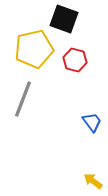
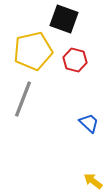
yellow pentagon: moved 1 px left, 2 px down
blue trapezoid: moved 3 px left, 1 px down; rotated 10 degrees counterclockwise
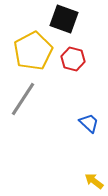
yellow pentagon: rotated 15 degrees counterclockwise
red hexagon: moved 2 px left, 1 px up
gray line: rotated 12 degrees clockwise
yellow arrow: moved 1 px right
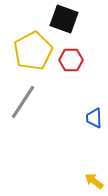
red hexagon: moved 2 px left, 1 px down; rotated 15 degrees counterclockwise
gray line: moved 3 px down
blue trapezoid: moved 5 px right, 5 px up; rotated 135 degrees counterclockwise
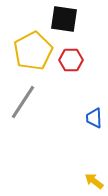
black square: rotated 12 degrees counterclockwise
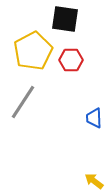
black square: moved 1 px right
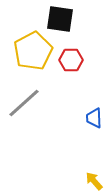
black square: moved 5 px left
gray line: moved 1 px right, 1 px down; rotated 15 degrees clockwise
yellow arrow: rotated 12 degrees clockwise
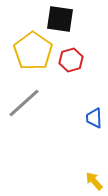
yellow pentagon: rotated 9 degrees counterclockwise
red hexagon: rotated 15 degrees counterclockwise
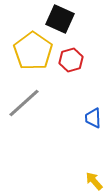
black square: rotated 16 degrees clockwise
blue trapezoid: moved 1 px left
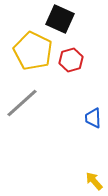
yellow pentagon: rotated 9 degrees counterclockwise
gray line: moved 2 px left
